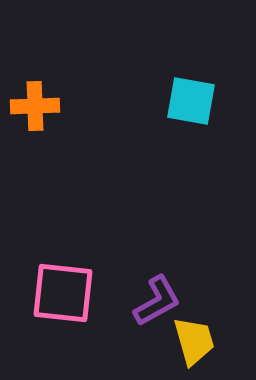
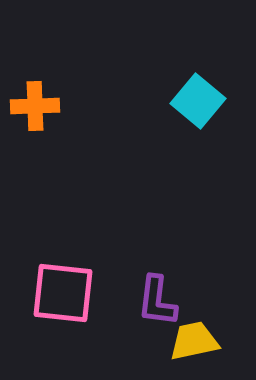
cyan square: moved 7 px right; rotated 30 degrees clockwise
purple L-shape: rotated 126 degrees clockwise
yellow trapezoid: rotated 86 degrees counterclockwise
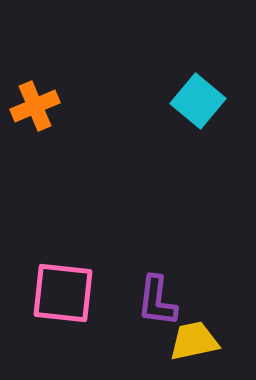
orange cross: rotated 21 degrees counterclockwise
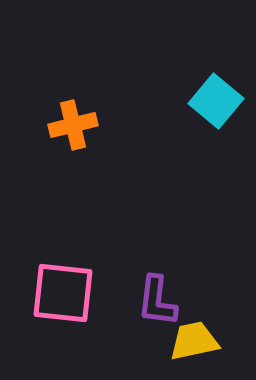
cyan square: moved 18 px right
orange cross: moved 38 px right, 19 px down; rotated 9 degrees clockwise
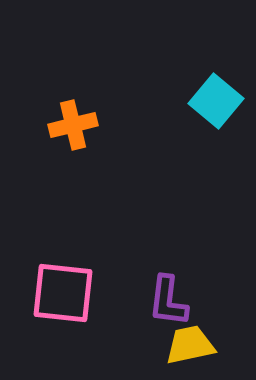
purple L-shape: moved 11 px right
yellow trapezoid: moved 4 px left, 4 px down
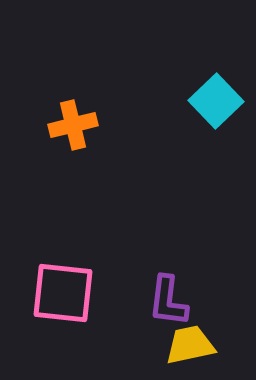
cyan square: rotated 6 degrees clockwise
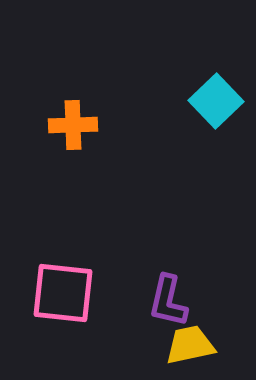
orange cross: rotated 12 degrees clockwise
purple L-shape: rotated 6 degrees clockwise
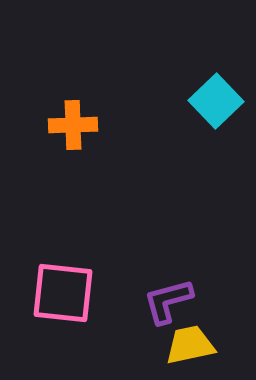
purple L-shape: rotated 62 degrees clockwise
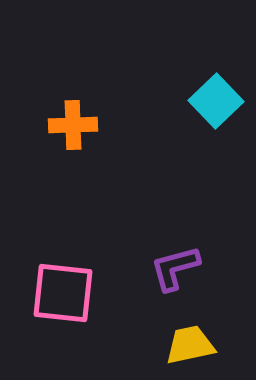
purple L-shape: moved 7 px right, 33 px up
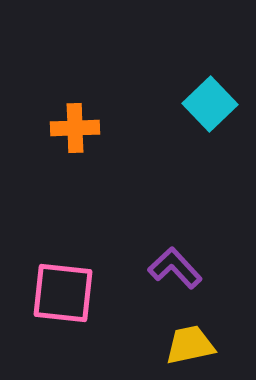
cyan square: moved 6 px left, 3 px down
orange cross: moved 2 px right, 3 px down
purple L-shape: rotated 62 degrees clockwise
